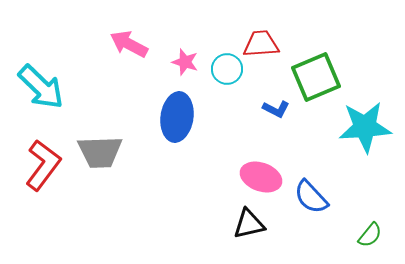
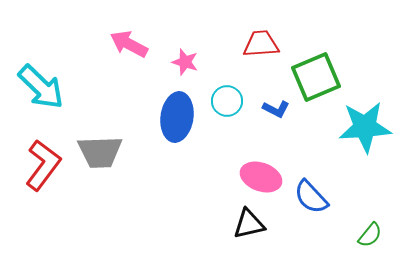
cyan circle: moved 32 px down
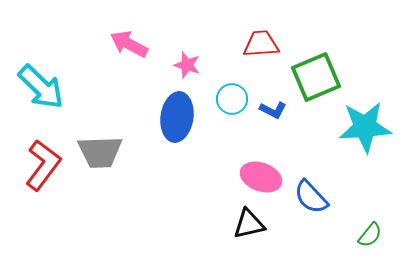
pink star: moved 2 px right, 3 px down
cyan circle: moved 5 px right, 2 px up
blue L-shape: moved 3 px left, 1 px down
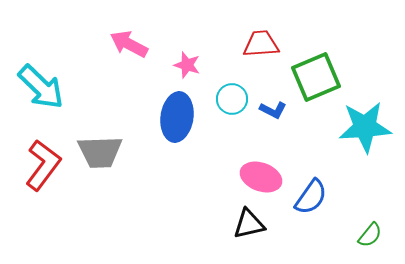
blue semicircle: rotated 102 degrees counterclockwise
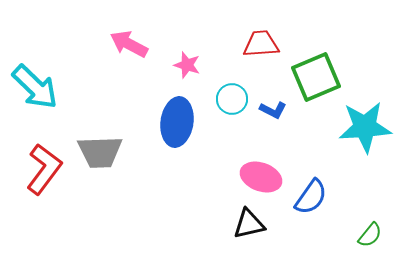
cyan arrow: moved 6 px left
blue ellipse: moved 5 px down
red L-shape: moved 1 px right, 4 px down
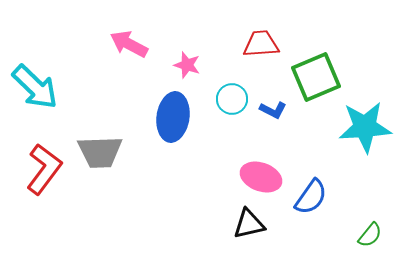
blue ellipse: moved 4 px left, 5 px up
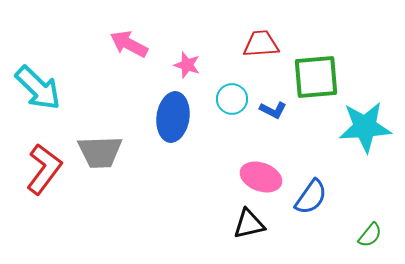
green square: rotated 18 degrees clockwise
cyan arrow: moved 3 px right, 1 px down
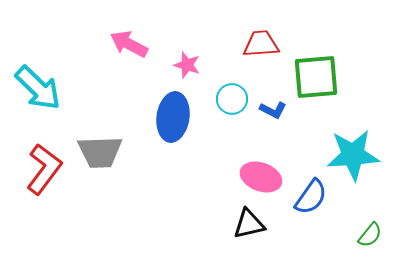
cyan star: moved 12 px left, 28 px down
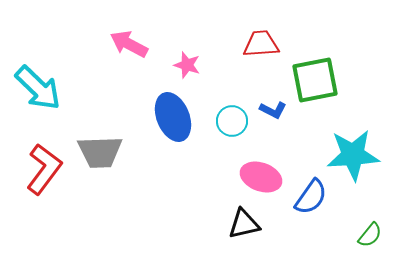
green square: moved 1 px left, 3 px down; rotated 6 degrees counterclockwise
cyan circle: moved 22 px down
blue ellipse: rotated 30 degrees counterclockwise
black triangle: moved 5 px left
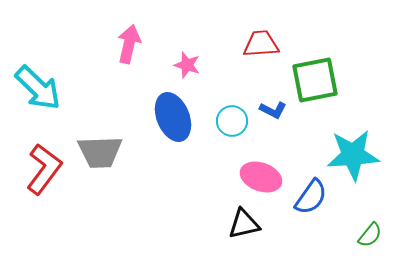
pink arrow: rotated 75 degrees clockwise
